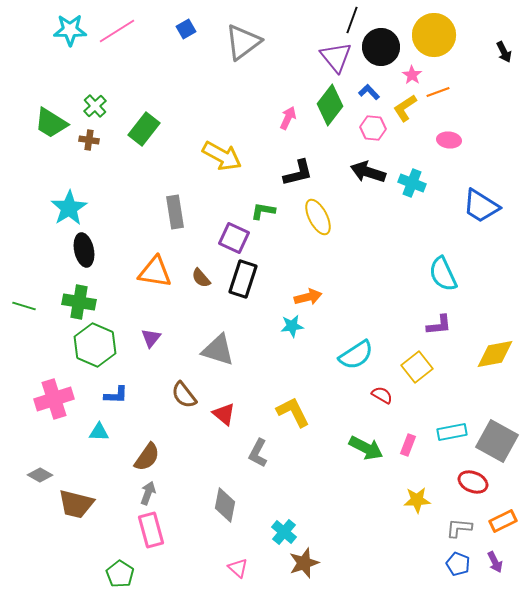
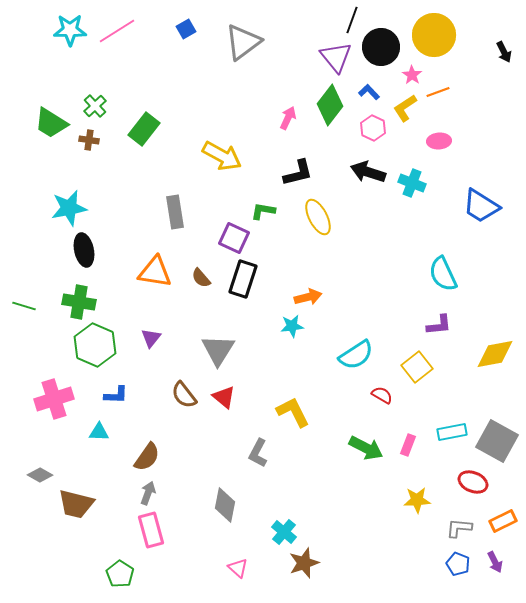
pink hexagon at (373, 128): rotated 20 degrees clockwise
pink ellipse at (449, 140): moved 10 px left, 1 px down; rotated 10 degrees counterclockwise
cyan star at (69, 208): rotated 21 degrees clockwise
gray triangle at (218, 350): rotated 45 degrees clockwise
red triangle at (224, 414): moved 17 px up
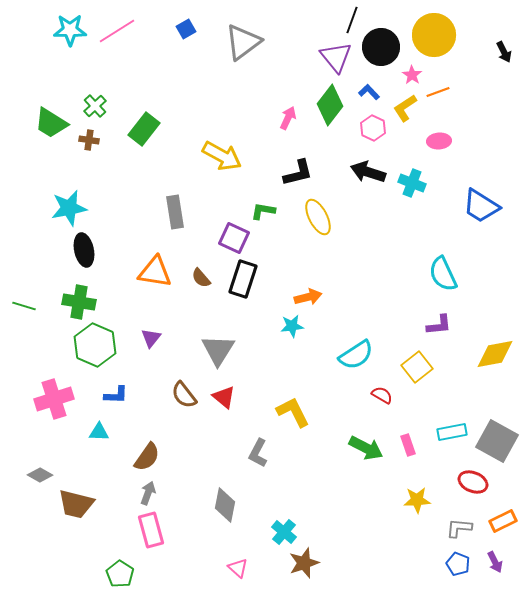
pink rectangle at (408, 445): rotated 40 degrees counterclockwise
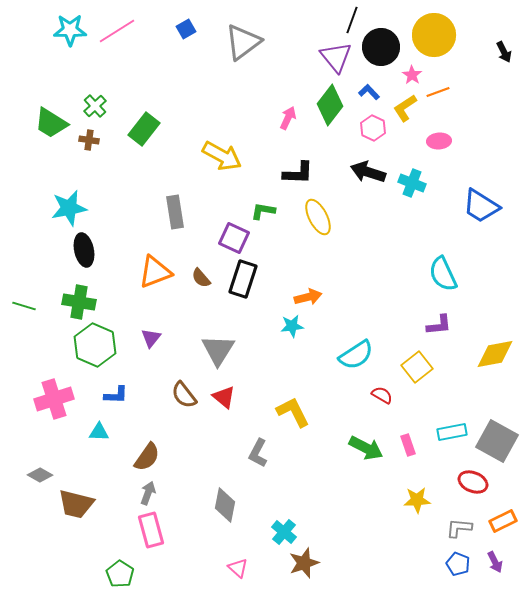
black L-shape at (298, 173): rotated 16 degrees clockwise
orange triangle at (155, 272): rotated 30 degrees counterclockwise
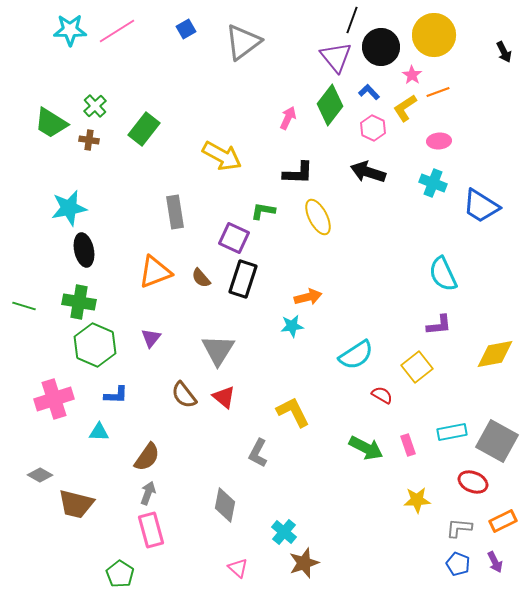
cyan cross at (412, 183): moved 21 px right
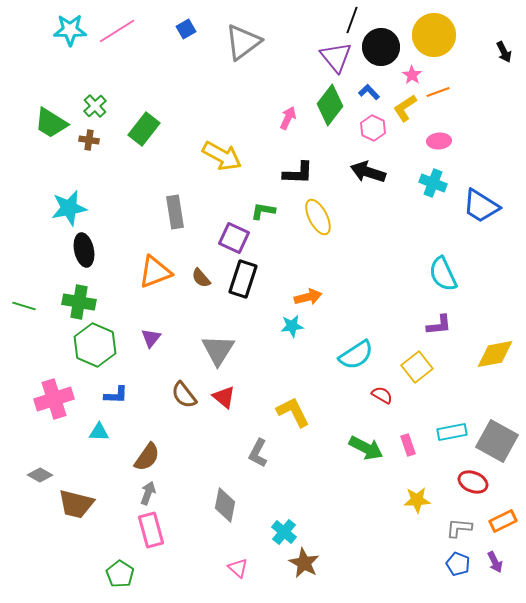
brown star at (304, 563): rotated 24 degrees counterclockwise
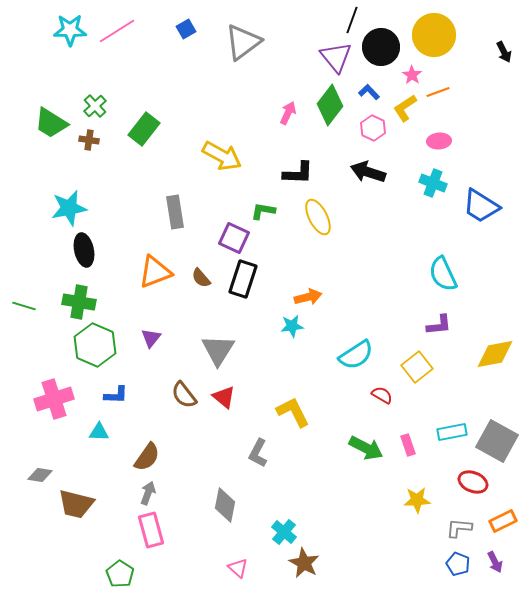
pink arrow at (288, 118): moved 5 px up
gray diamond at (40, 475): rotated 20 degrees counterclockwise
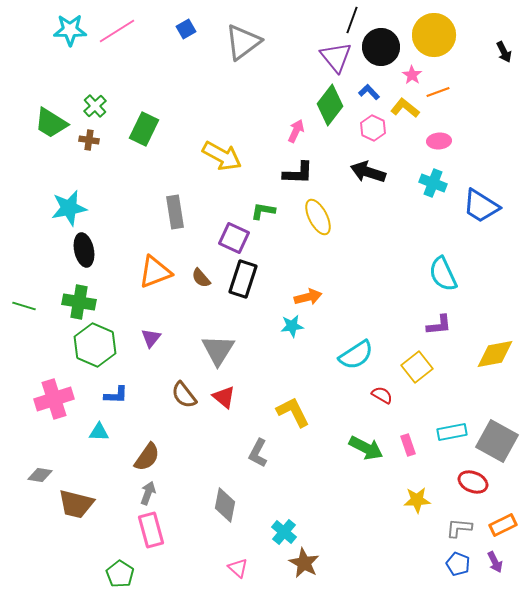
yellow L-shape at (405, 108): rotated 72 degrees clockwise
pink arrow at (288, 113): moved 8 px right, 18 px down
green rectangle at (144, 129): rotated 12 degrees counterclockwise
orange rectangle at (503, 521): moved 4 px down
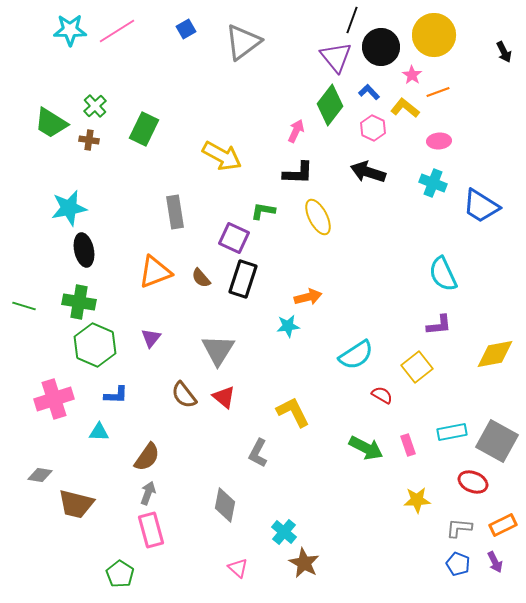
cyan star at (292, 326): moved 4 px left
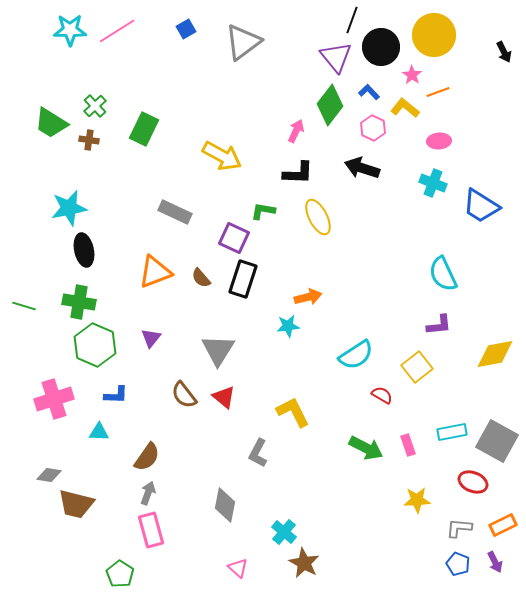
black arrow at (368, 172): moved 6 px left, 4 px up
gray rectangle at (175, 212): rotated 56 degrees counterclockwise
gray diamond at (40, 475): moved 9 px right
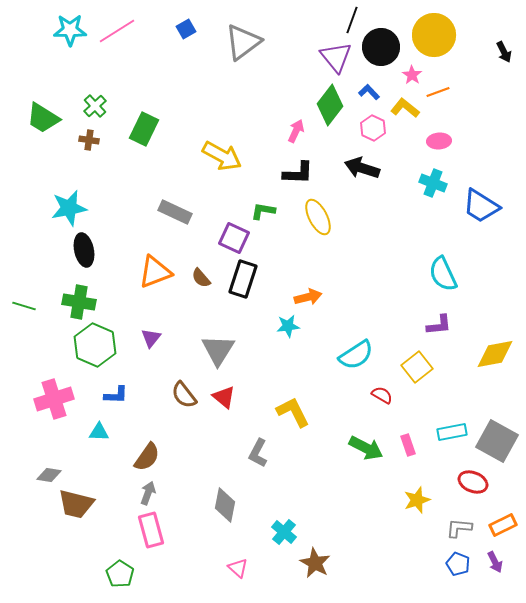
green trapezoid at (51, 123): moved 8 px left, 5 px up
yellow star at (417, 500): rotated 16 degrees counterclockwise
brown star at (304, 563): moved 11 px right
